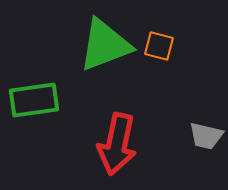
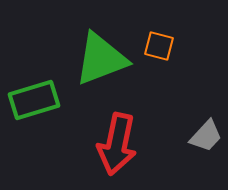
green triangle: moved 4 px left, 14 px down
green rectangle: rotated 9 degrees counterclockwise
gray trapezoid: rotated 60 degrees counterclockwise
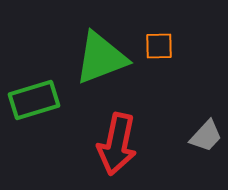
orange square: rotated 16 degrees counterclockwise
green triangle: moved 1 px up
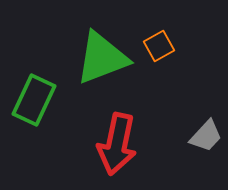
orange square: rotated 28 degrees counterclockwise
green triangle: moved 1 px right
green rectangle: rotated 48 degrees counterclockwise
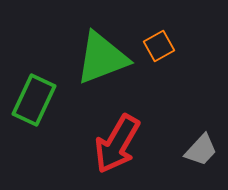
gray trapezoid: moved 5 px left, 14 px down
red arrow: rotated 18 degrees clockwise
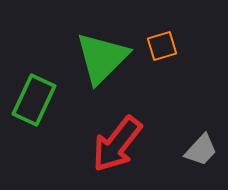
orange square: moved 3 px right; rotated 12 degrees clockwise
green triangle: rotated 24 degrees counterclockwise
red arrow: rotated 8 degrees clockwise
